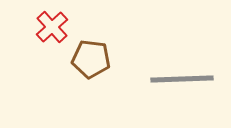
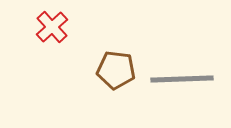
brown pentagon: moved 25 px right, 11 px down
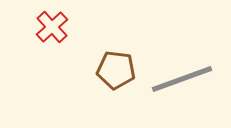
gray line: rotated 18 degrees counterclockwise
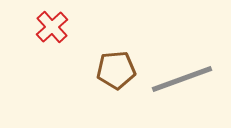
brown pentagon: rotated 12 degrees counterclockwise
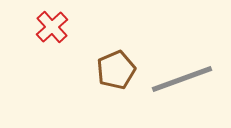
brown pentagon: rotated 18 degrees counterclockwise
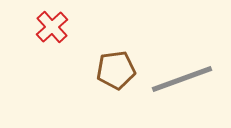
brown pentagon: rotated 15 degrees clockwise
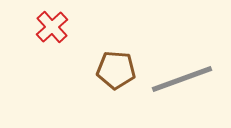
brown pentagon: rotated 12 degrees clockwise
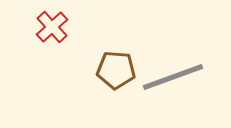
gray line: moved 9 px left, 2 px up
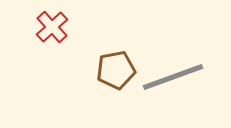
brown pentagon: rotated 15 degrees counterclockwise
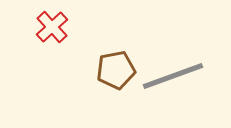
gray line: moved 1 px up
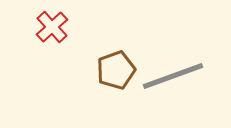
brown pentagon: rotated 9 degrees counterclockwise
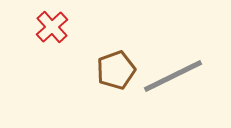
gray line: rotated 6 degrees counterclockwise
